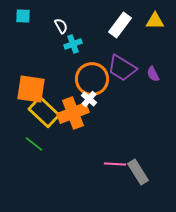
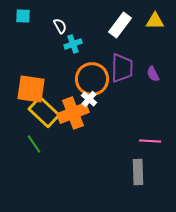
white semicircle: moved 1 px left
purple trapezoid: rotated 120 degrees counterclockwise
green line: rotated 18 degrees clockwise
pink line: moved 35 px right, 23 px up
gray rectangle: rotated 30 degrees clockwise
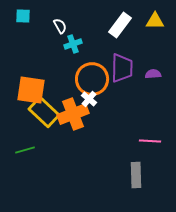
purple semicircle: rotated 112 degrees clockwise
orange square: moved 1 px down
orange cross: moved 1 px down
green line: moved 9 px left, 6 px down; rotated 72 degrees counterclockwise
gray rectangle: moved 2 px left, 3 px down
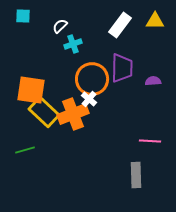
white semicircle: rotated 105 degrees counterclockwise
purple semicircle: moved 7 px down
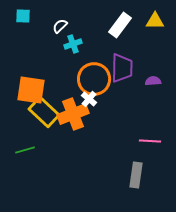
orange circle: moved 2 px right
gray rectangle: rotated 10 degrees clockwise
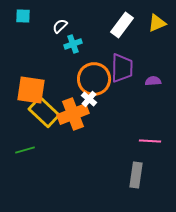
yellow triangle: moved 2 px right, 2 px down; rotated 24 degrees counterclockwise
white rectangle: moved 2 px right
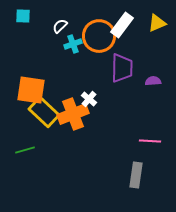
orange circle: moved 5 px right, 43 px up
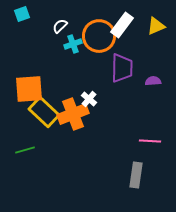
cyan square: moved 1 px left, 2 px up; rotated 21 degrees counterclockwise
yellow triangle: moved 1 px left, 3 px down
orange square: moved 2 px left, 1 px up; rotated 12 degrees counterclockwise
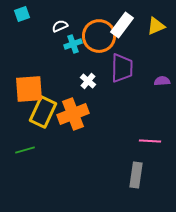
white semicircle: rotated 21 degrees clockwise
purple semicircle: moved 9 px right
white cross: moved 1 px left, 18 px up
yellow rectangle: moved 1 px left; rotated 72 degrees clockwise
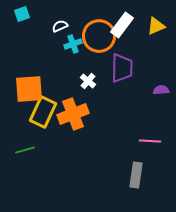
purple semicircle: moved 1 px left, 9 px down
